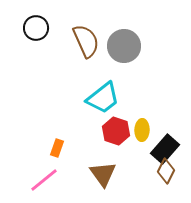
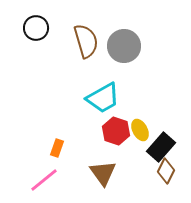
brown semicircle: rotated 8 degrees clockwise
cyan trapezoid: rotated 9 degrees clockwise
yellow ellipse: moved 2 px left; rotated 30 degrees counterclockwise
black rectangle: moved 4 px left, 2 px up
brown triangle: moved 1 px up
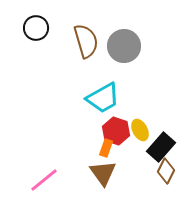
orange rectangle: moved 49 px right
